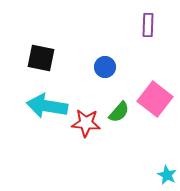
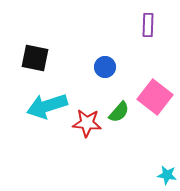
black square: moved 6 px left
pink square: moved 2 px up
cyan arrow: rotated 27 degrees counterclockwise
red star: moved 1 px right
cyan star: rotated 18 degrees counterclockwise
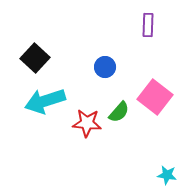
black square: rotated 32 degrees clockwise
cyan arrow: moved 2 px left, 5 px up
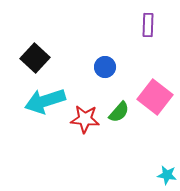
red star: moved 2 px left, 4 px up
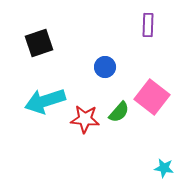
black square: moved 4 px right, 15 px up; rotated 28 degrees clockwise
pink square: moved 3 px left
cyan star: moved 3 px left, 7 px up
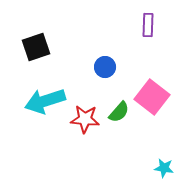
black square: moved 3 px left, 4 px down
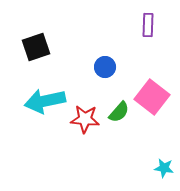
cyan arrow: rotated 6 degrees clockwise
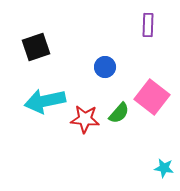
green semicircle: moved 1 px down
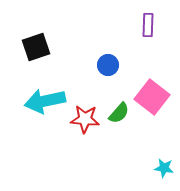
blue circle: moved 3 px right, 2 px up
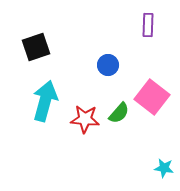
cyan arrow: rotated 117 degrees clockwise
